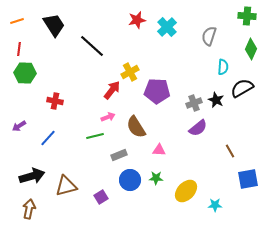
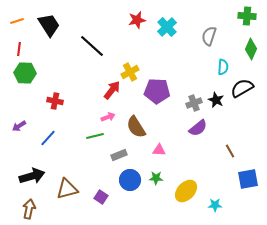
black trapezoid: moved 5 px left
brown triangle: moved 1 px right, 3 px down
purple square: rotated 24 degrees counterclockwise
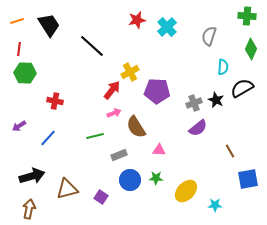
pink arrow: moved 6 px right, 4 px up
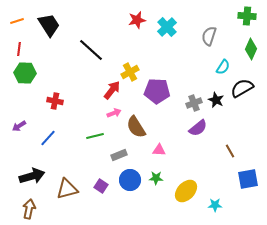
black line: moved 1 px left, 4 px down
cyan semicircle: rotated 28 degrees clockwise
purple square: moved 11 px up
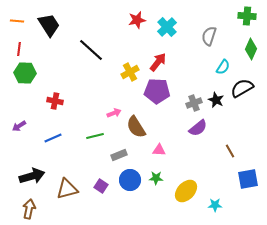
orange line: rotated 24 degrees clockwise
red arrow: moved 46 px right, 28 px up
blue line: moved 5 px right; rotated 24 degrees clockwise
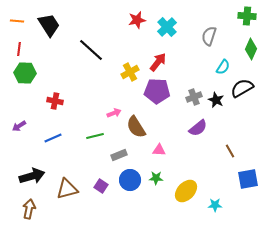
gray cross: moved 6 px up
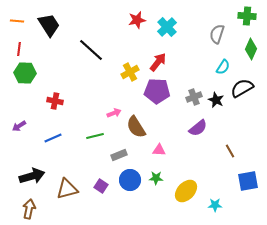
gray semicircle: moved 8 px right, 2 px up
blue square: moved 2 px down
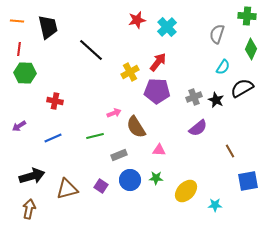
black trapezoid: moved 1 px left, 2 px down; rotated 20 degrees clockwise
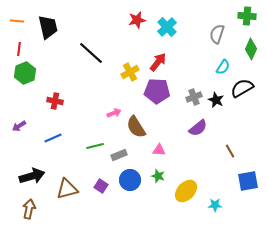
black line: moved 3 px down
green hexagon: rotated 25 degrees counterclockwise
green line: moved 10 px down
green star: moved 2 px right, 2 px up; rotated 16 degrees clockwise
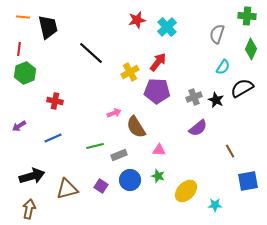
orange line: moved 6 px right, 4 px up
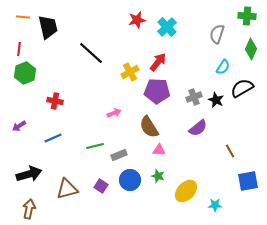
brown semicircle: moved 13 px right
black arrow: moved 3 px left, 2 px up
